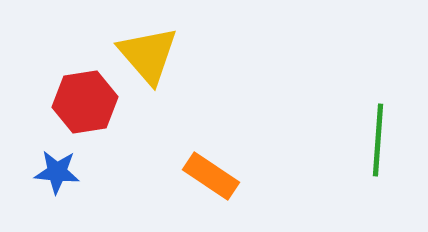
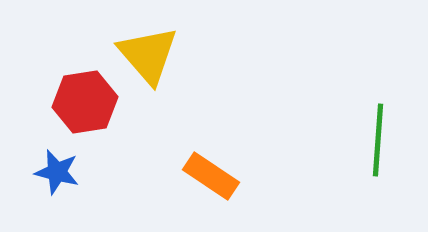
blue star: rotated 9 degrees clockwise
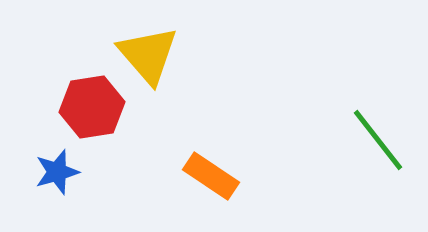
red hexagon: moved 7 px right, 5 px down
green line: rotated 42 degrees counterclockwise
blue star: rotated 30 degrees counterclockwise
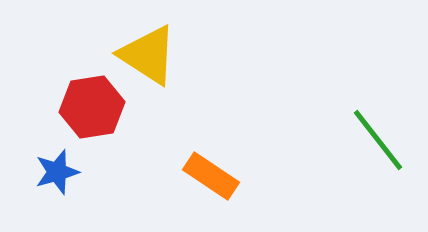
yellow triangle: rotated 16 degrees counterclockwise
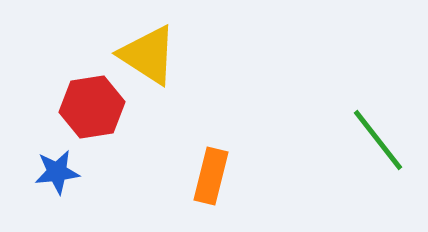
blue star: rotated 9 degrees clockwise
orange rectangle: rotated 70 degrees clockwise
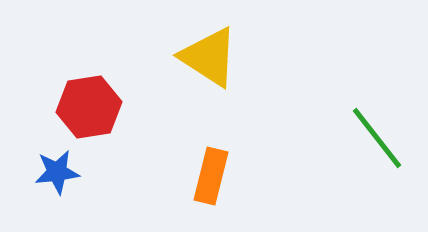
yellow triangle: moved 61 px right, 2 px down
red hexagon: moved 3 px left
green line: moved 1 px left, 2 px up
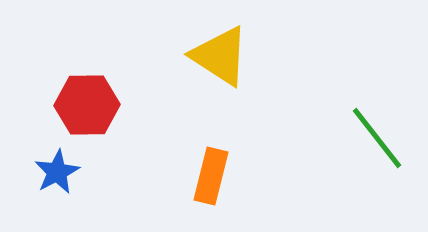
yellow triangle: moved 11 px right, 1 px up
red hexagon: moved 2 px left, 2 px up; rotated 8 degrees clockwise
blue star: rotated 21 degrees counterclockwise
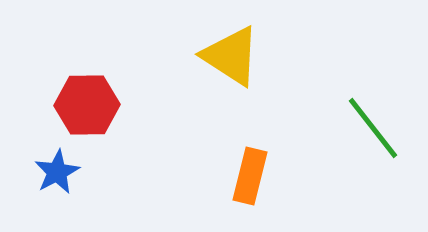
yellow triangle: moved 11 px right
green line: moved 4 px left, 10 px up
orange rectangle: moved 39 px right
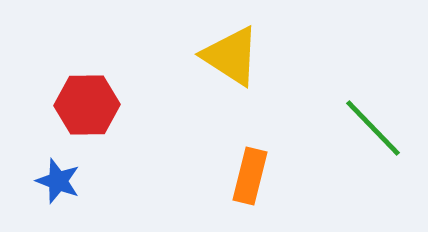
green line: rotated 6 degrees counterclockwise
blue star: moved 1 px right, 9 px down; rotated 24 degrees counterclockwise
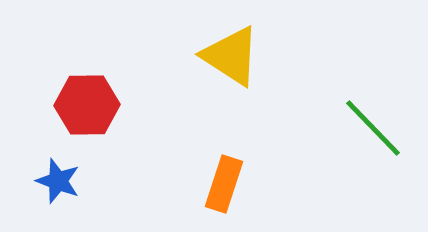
orange rectangle: moved 26 px left, 8 px down; rotated 4 degrees clockwise
